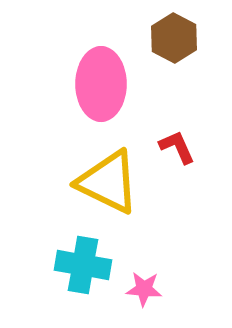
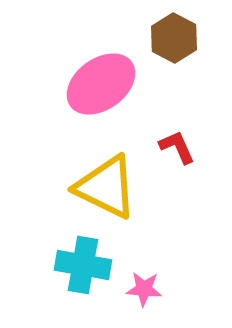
pink ellipse: rotated 54 degrees clockwise
yellow triangle: moved 2 px left, 5 px down
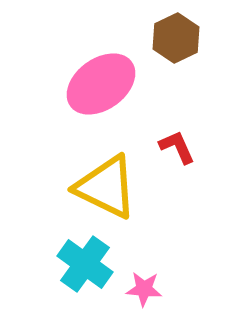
brown hexagon: moved 2 px right; rotated 6 degrees clockwise
cyan cross: moved 2 px right, 1 px up; rotated 26 degrees clockwise
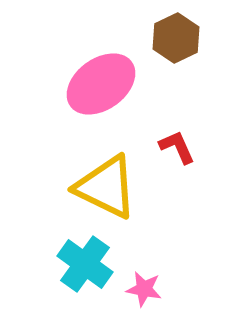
pink star: rotated 6 degrees clockwise
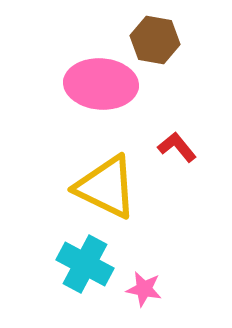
brown hexagon: moved 21 px left, 2 px down; rotated 24 degrees counterclockwise
pink ellipse: rotated 40 degrees clockwise
red L-shape: rotated 15 degrees counterclockwise
cyan cross: rotated 8 degrees counterclockwise
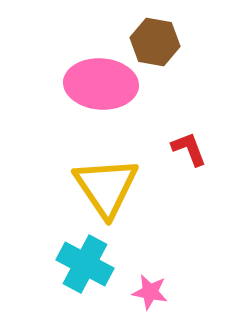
brown hexagon: moved 2 px down
red L-shape: moved 12 px right, 2 px down; rotated 18 degrees clockwise
yellow triangle: rotated 30 degrees clockwise
pink star: moved 6 px right, 3 px down
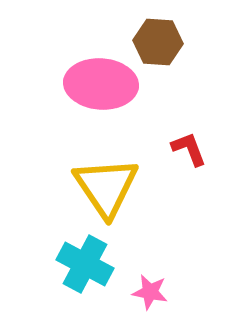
brown hexagon: moved 3 px right; rotated 6 degrees counterclockwise
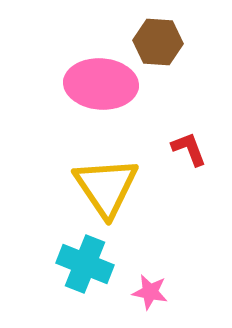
cyan cross: rotated 6 degrees counterclockwise
